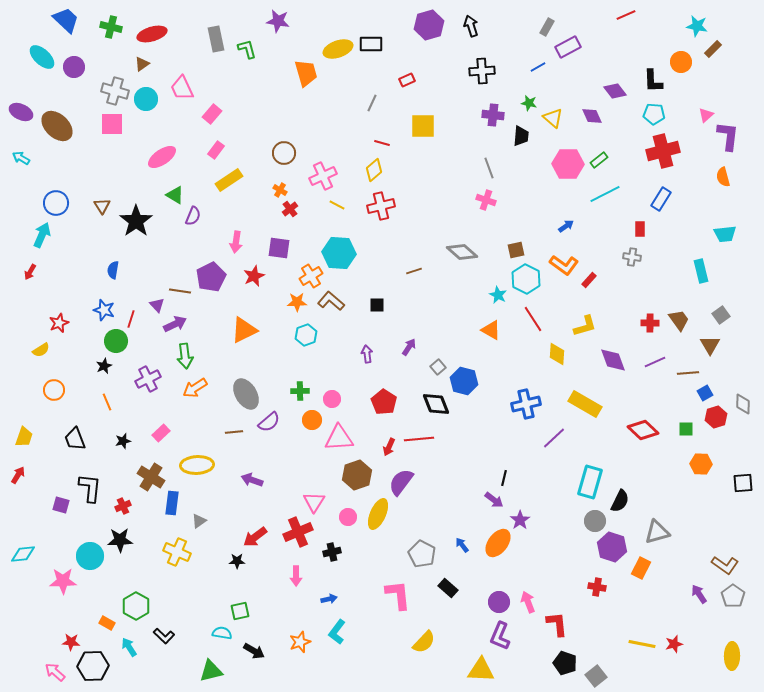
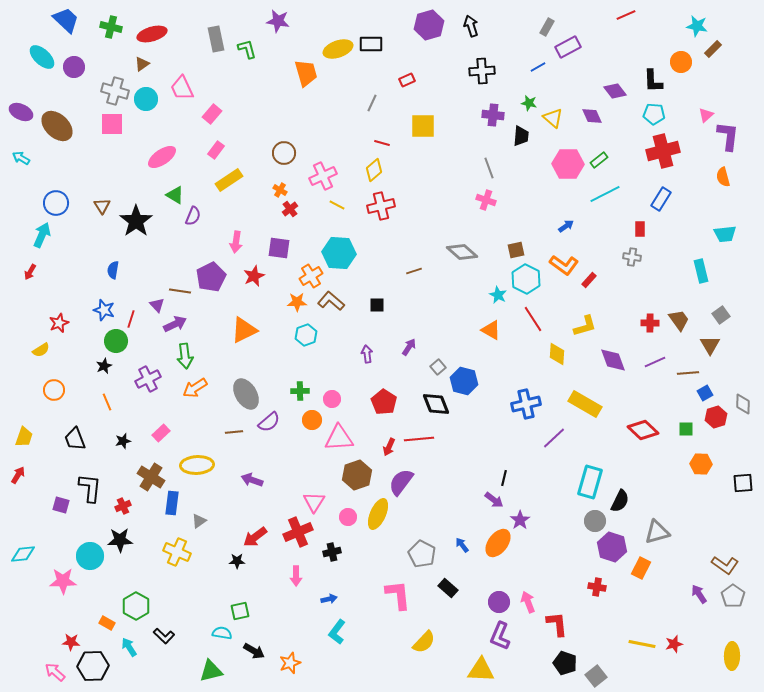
orange star at (300, 642): moved 10 px left, 21 px down
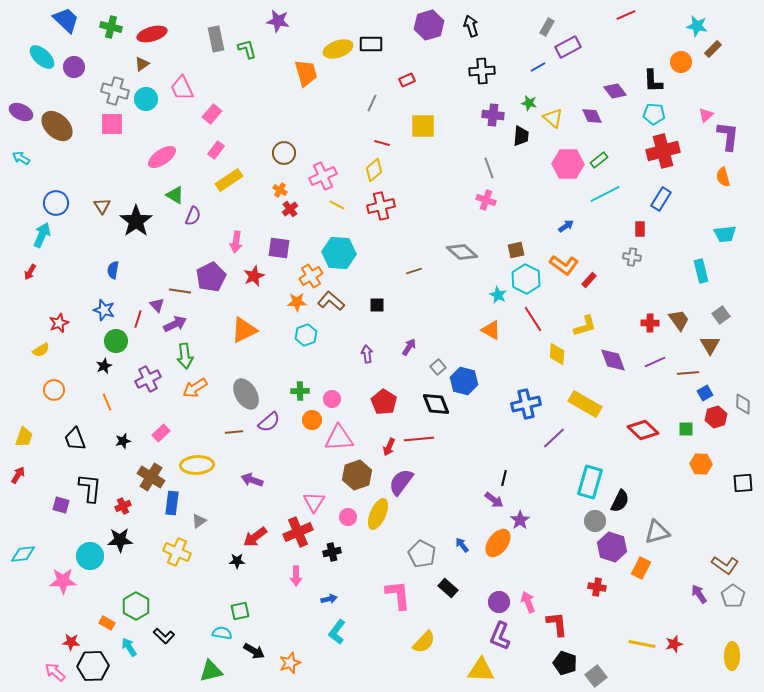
red line at (131, 319): moved 7 px right
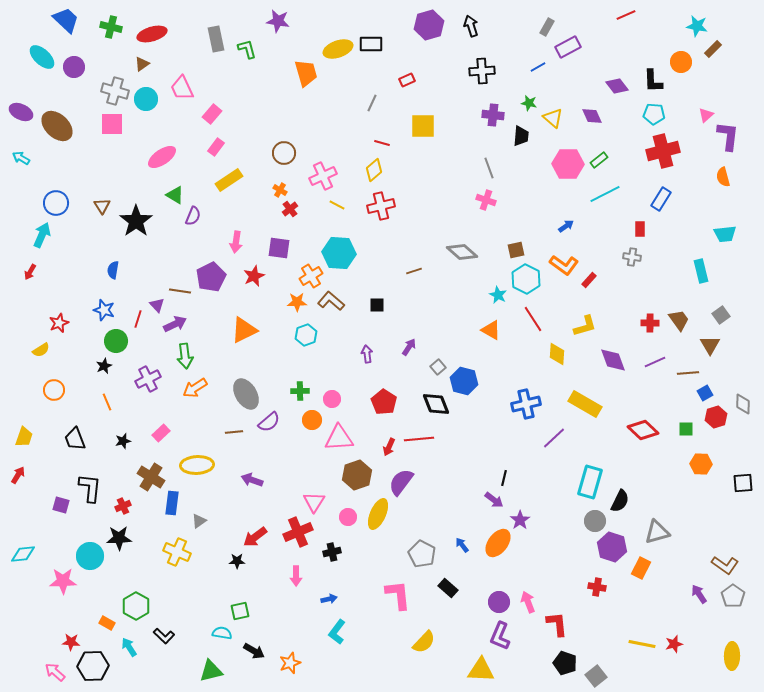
purple diamond at (615, 91): moved 2 px right, 5 px up
pink rectangle at (216, 150): moved 3 px up
black star at (120, 540): moved 1 px left, 2 px up
